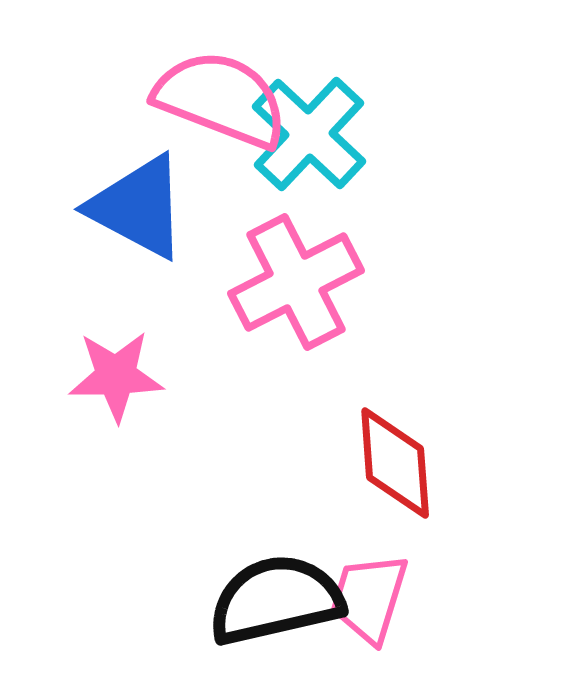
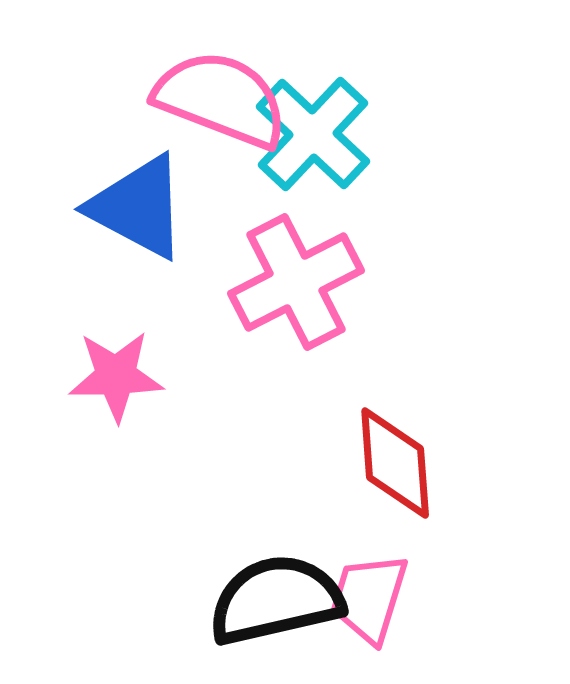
cyan cross: moved 4 px right
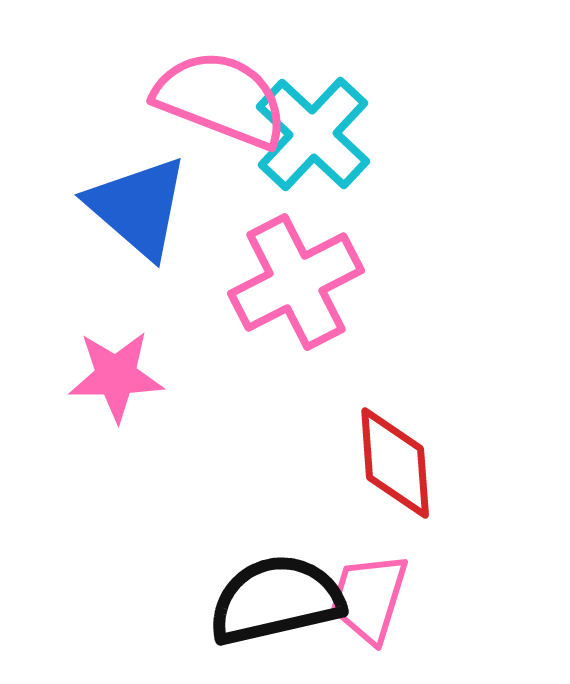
blue triangle: rotated 13 degrees clockwise
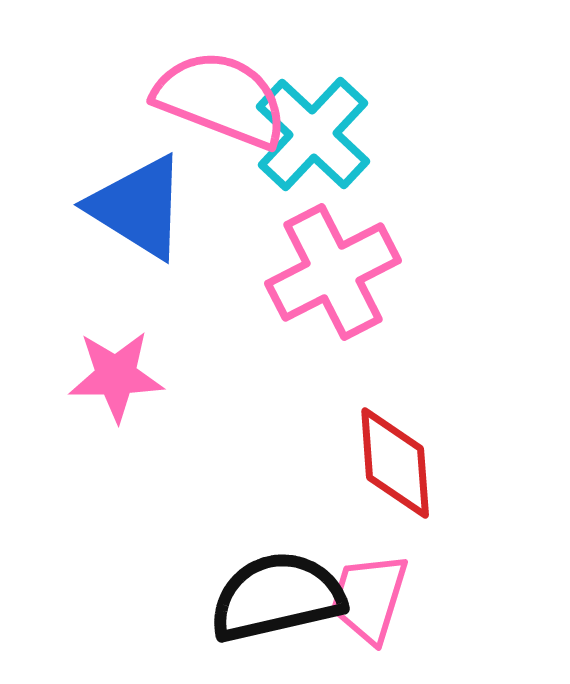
blue triangle: rotated 9 degrees counterclockwise
pink cross: moved 37 px right, 10 px up
black semicircle: moved 1 px right, 3 px up
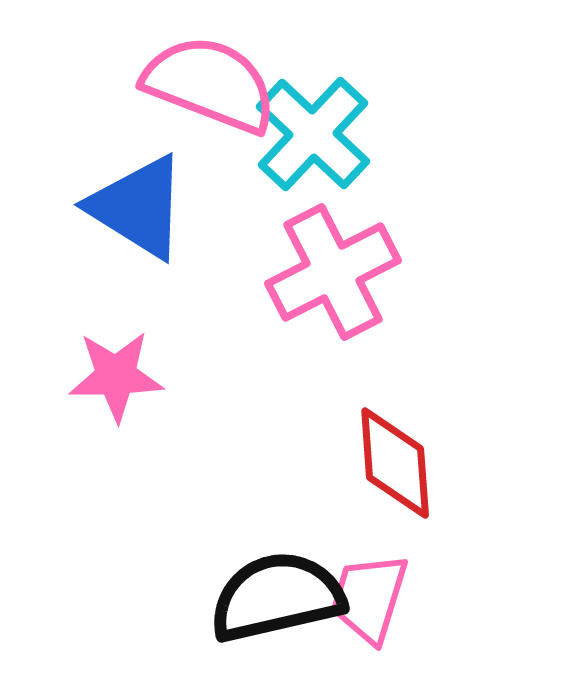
pink semicircle: moved 11 px left, 15 px up
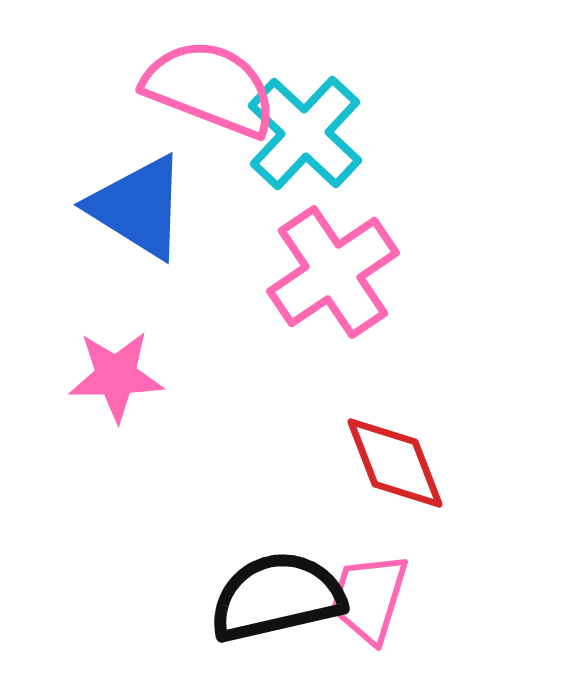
pink semicircle: moved 4 px down
cyan cross: moved 8 px left, 1 px up
pink cross: rotated 7 degrees counterclockwise
red diamond: rotated 17 degrees counterclockwise
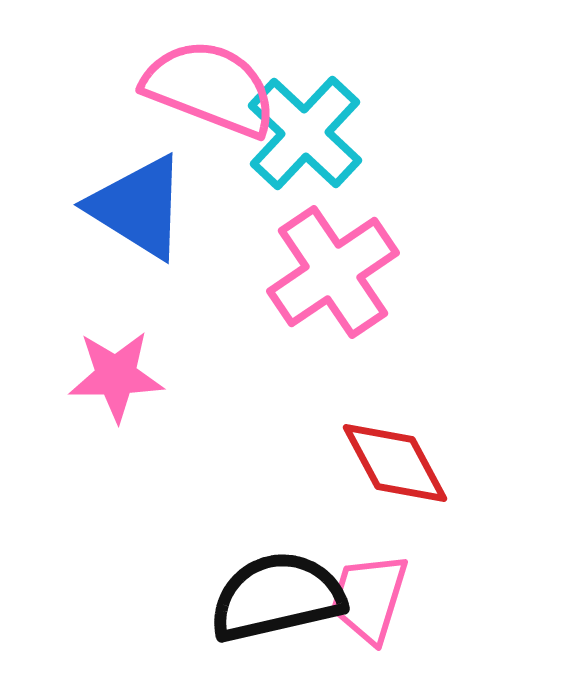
red diamond: rotated 7 degrees counterclockwise
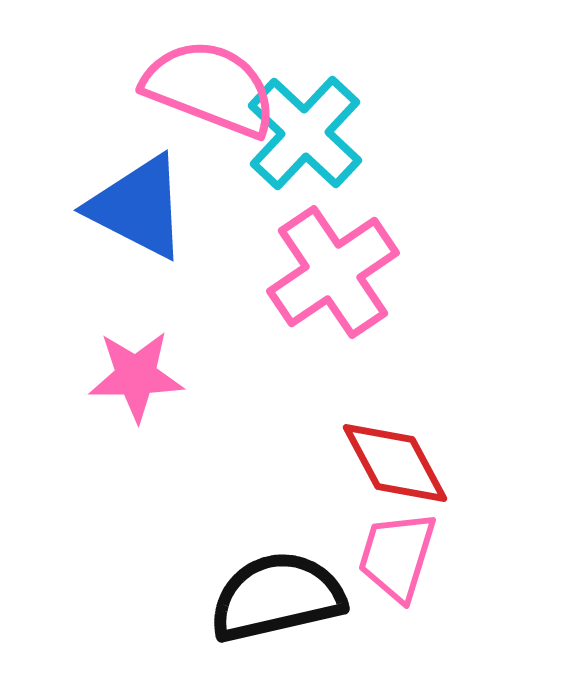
blue triangle: rotated 5 degrees counterclockwise
pink star: moved 20 px right
pink trapezoid: moved 28 px right, 42 px up
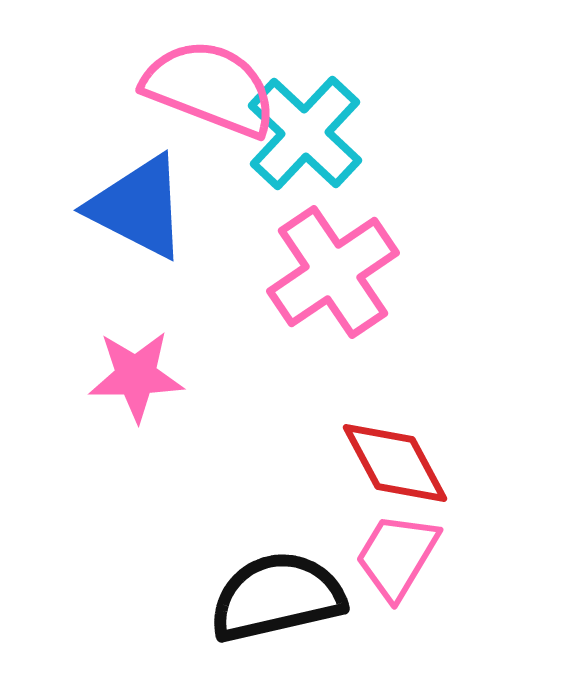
pink trapezoid: rotated 14 degrees clockwise
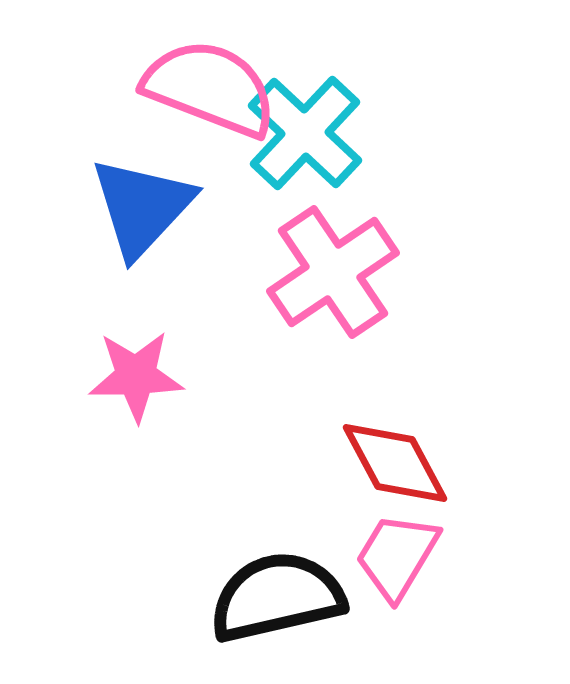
blue triangle: moved 4 px right; rotated 46 degrees clockwise
